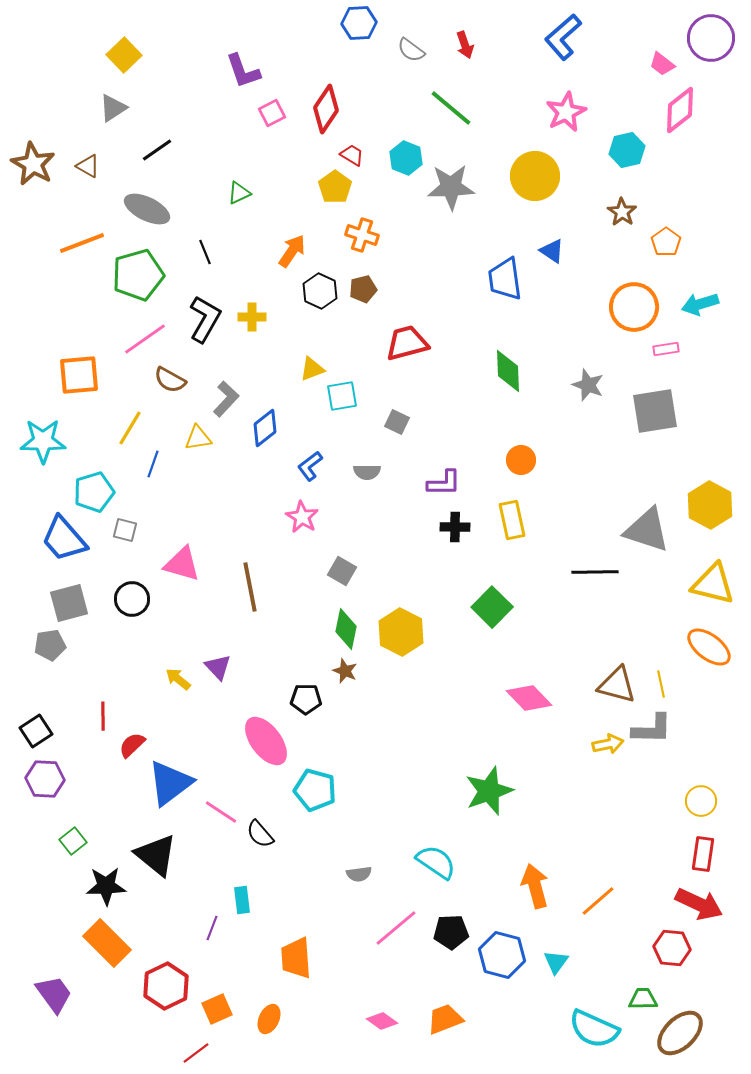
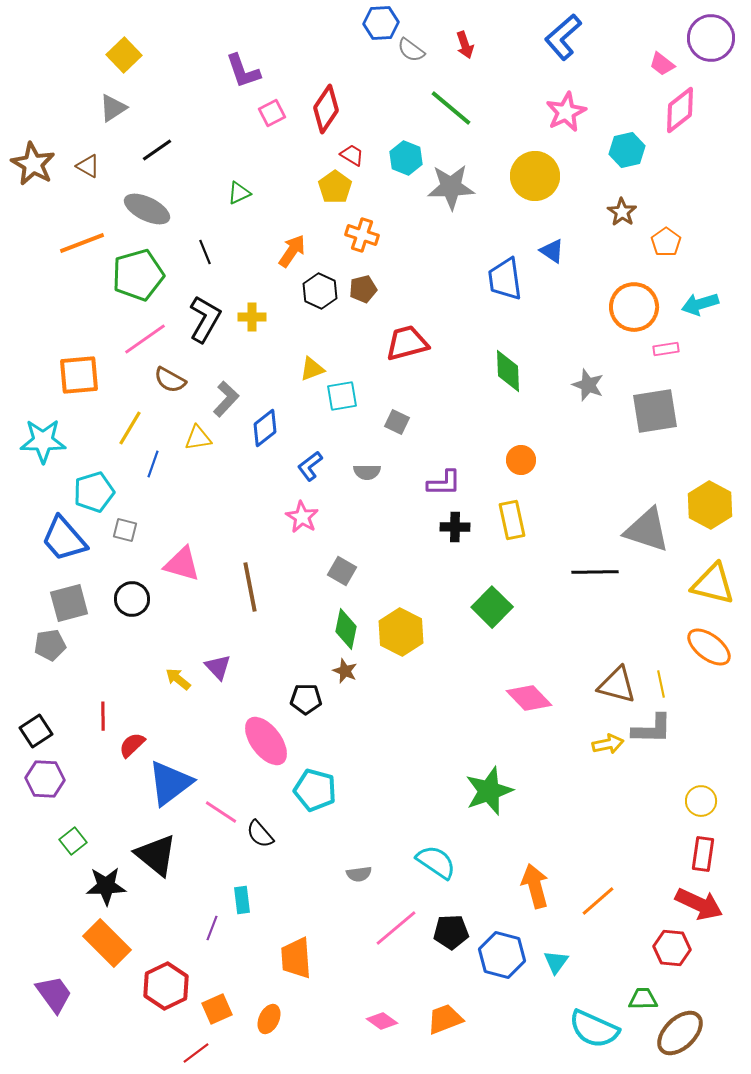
blue hexagon at (359, 23): moved 22 px right
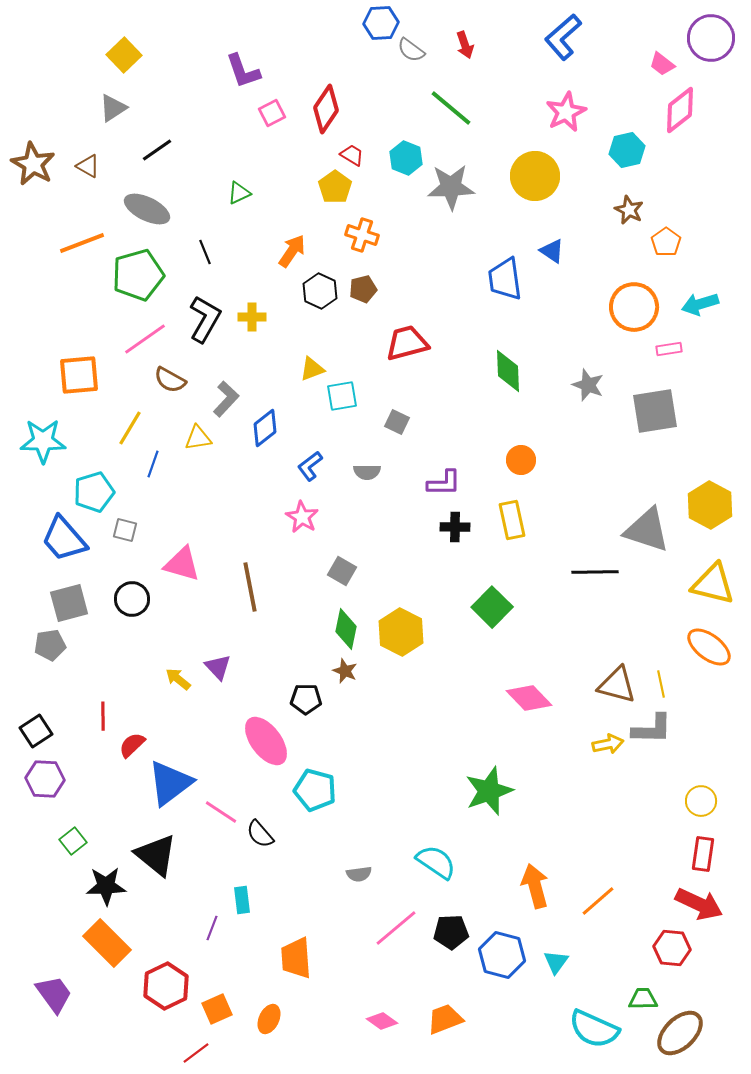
brown star at (622, 212): moved 7 px right, 2 px up; rotated 8 degrees counterclockwise
pink rectangle at (666, 349): moved 3 px right
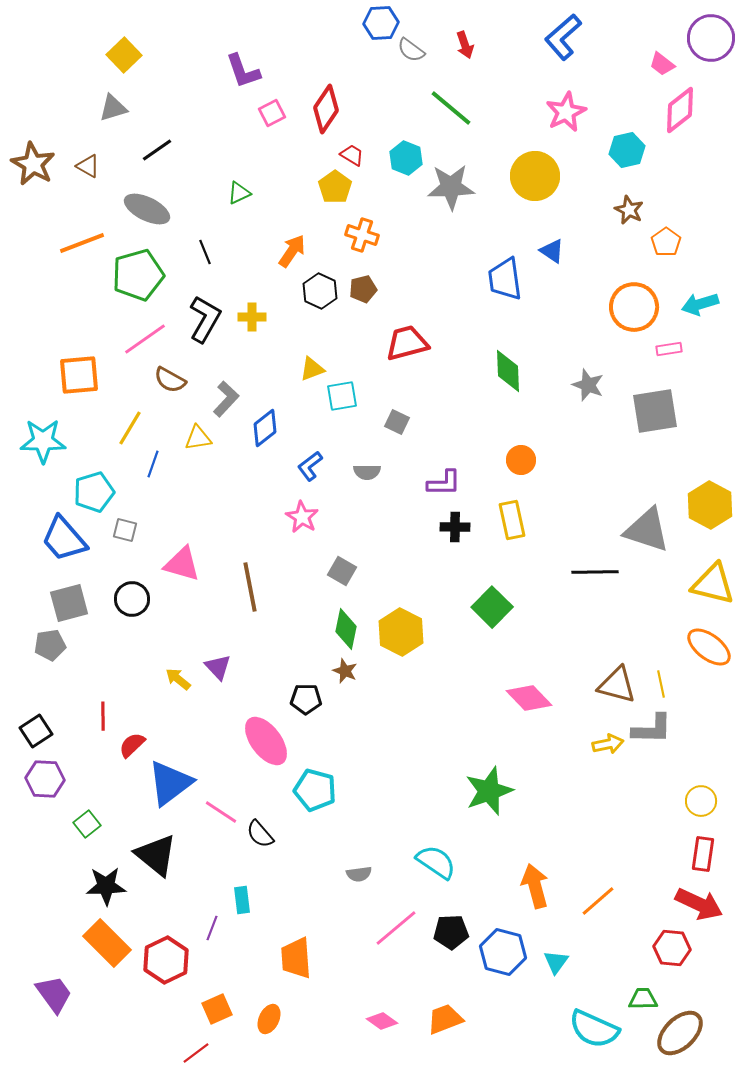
gray triangle at (113, 108): rotated 16 degrees clockwise
green square at (73, 841): moved 14 px right, 17 px up
blue hexagon at (502, 955): moved 1 px right, 3 px up
red hexagon at (166, 986): moved 26 px up
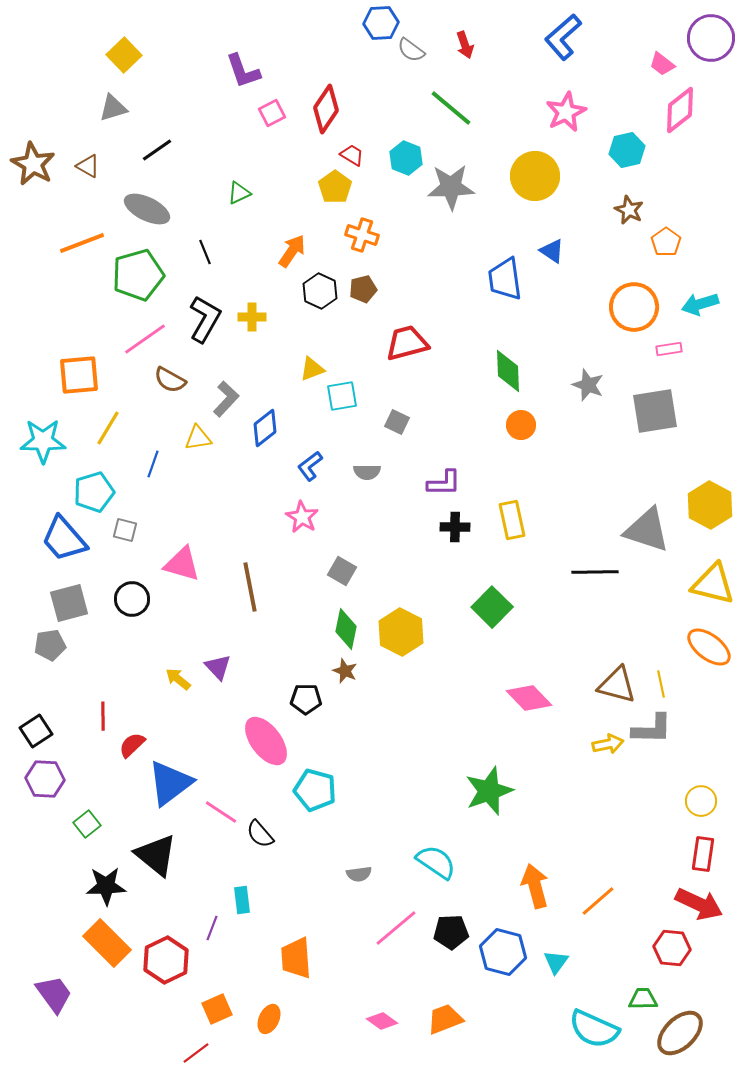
yellow line at (130, 428): moved 22 px left
orange circle at (521, 460): moved 35 px up
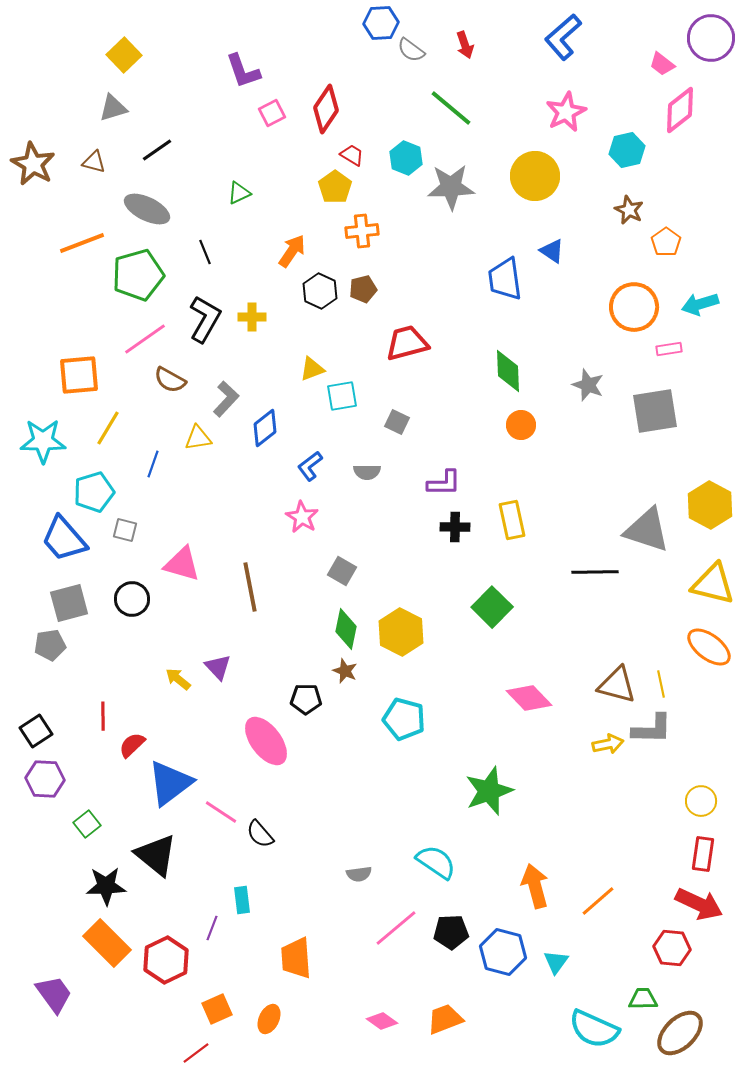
brown triangle at (88, 166): moved 6 px right, 4 px up; rotated 15 degrees counterclockwise
orange cross at (362, 235): moved 4 px up; rotated 24 degrees counterclockwise
cyan pentagon at (315, 790): moved 89 px right, 71 px up
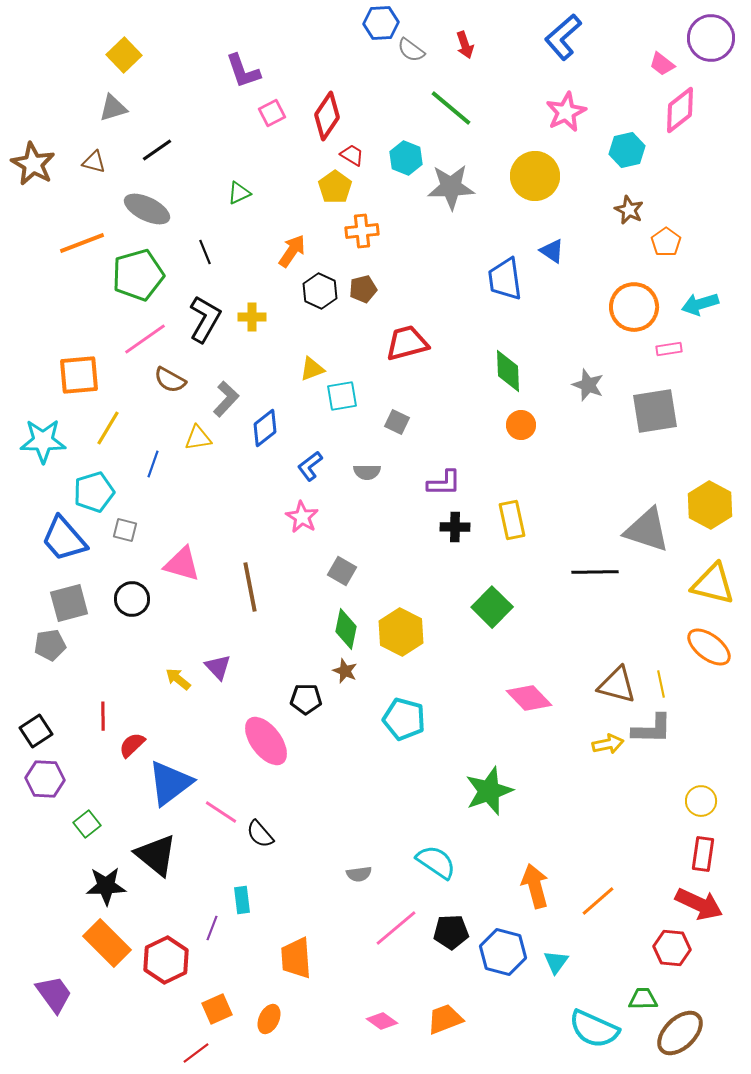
red diamond at (326, 109): moved 1 px right, 7 px down
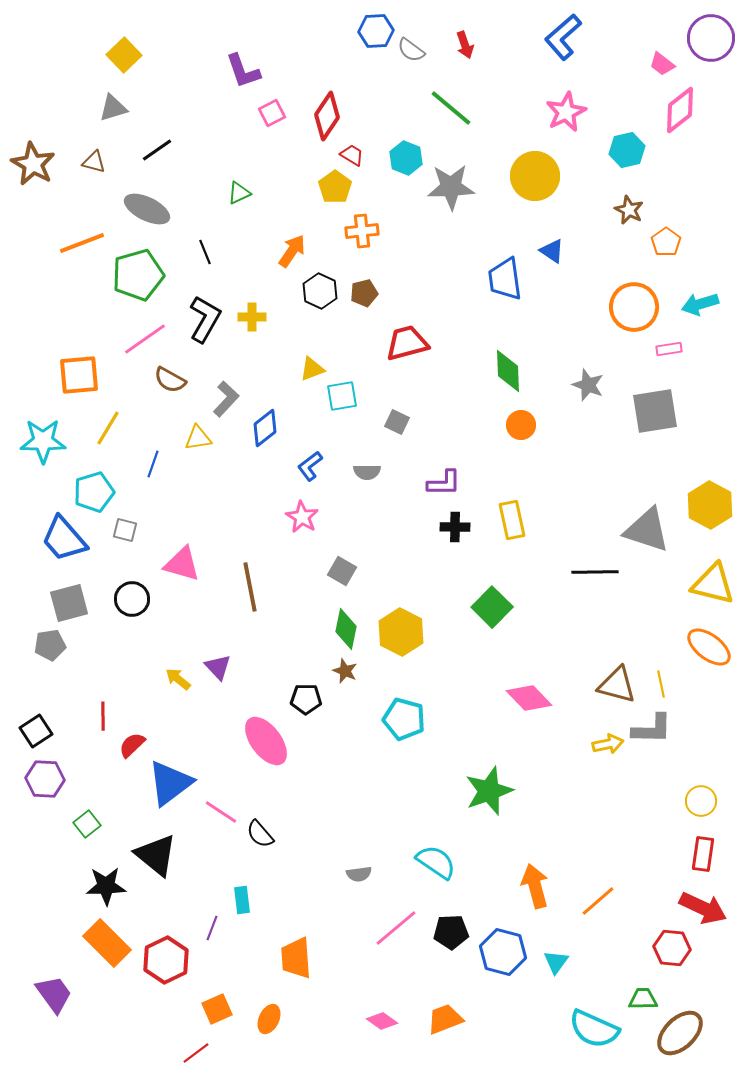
blue hexagon at (381, 23): moved 5 px left, 8 px down
brown pentagon at (363, 289): moved 1 px right, 4 px down
red arrow at (699, 904): moved 4 px right, 4 px down
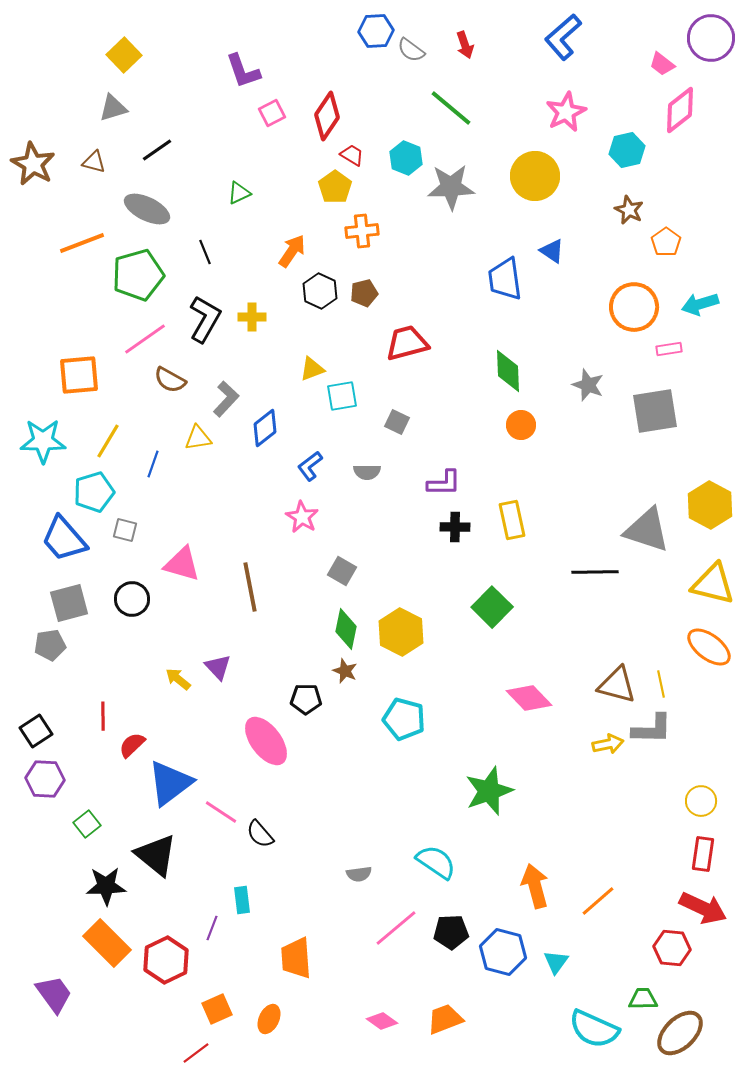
yellow line at (108, 428): moved 13 px down
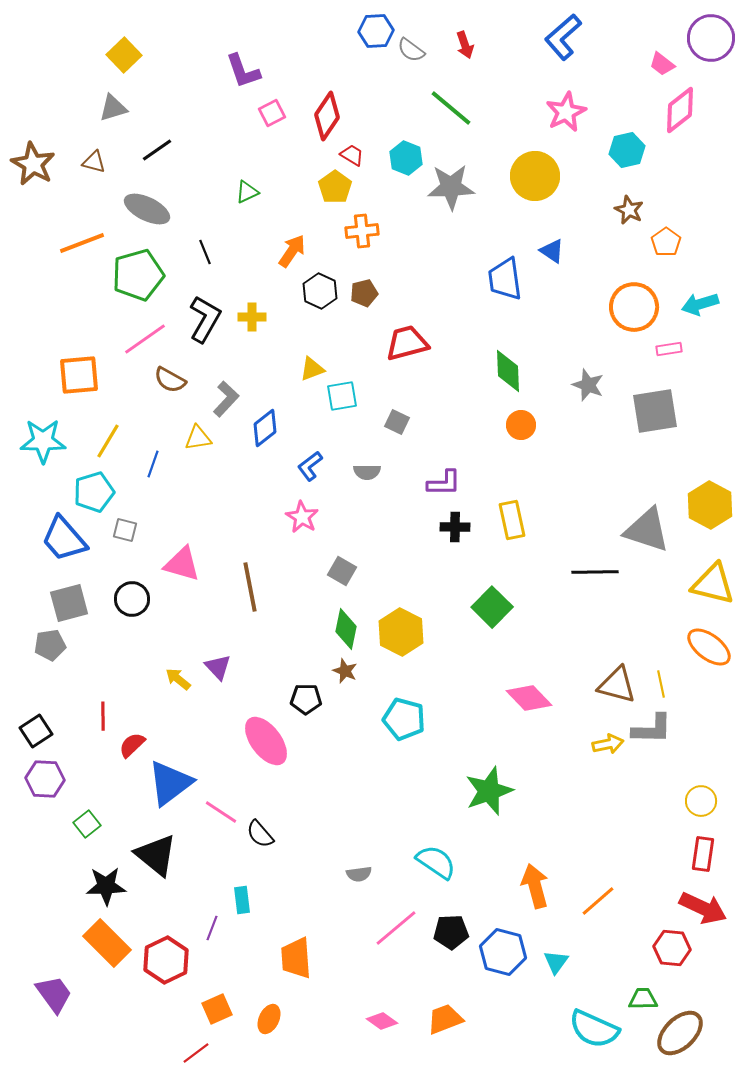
green triangle at (239, 193): moved 8 px right, 1 px up
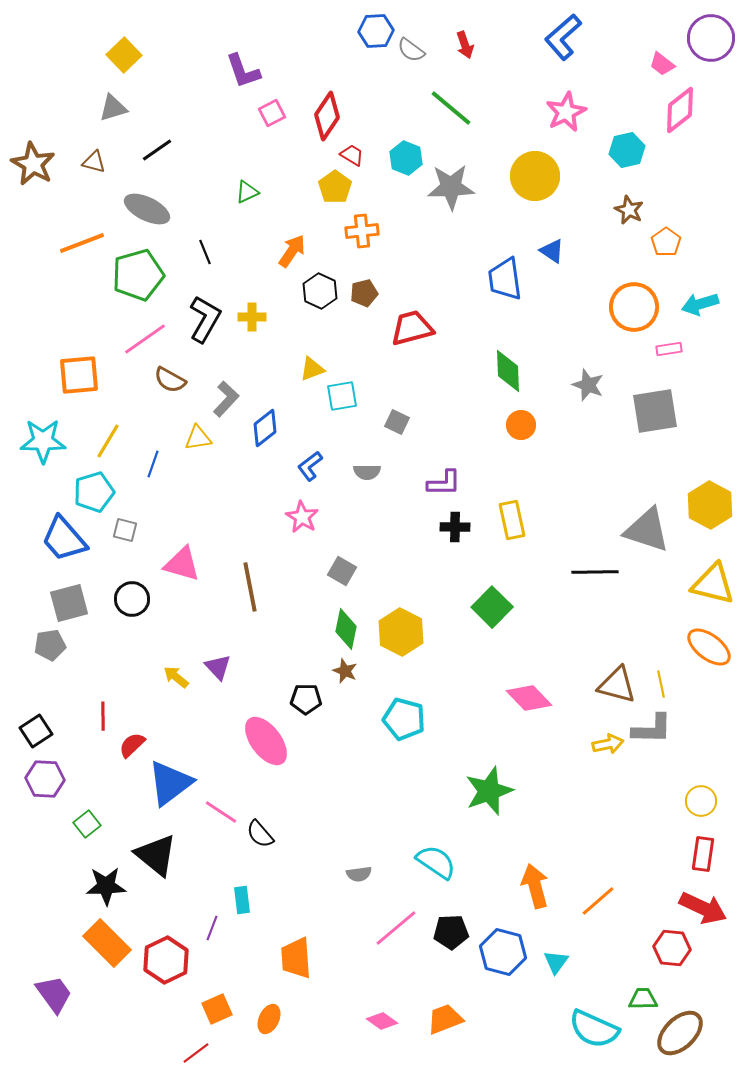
red trapezoid at (407, 343): moved 5 px right, 15 px up
yellow arrow at (178, 679): moved 2 px left, 2 px up
